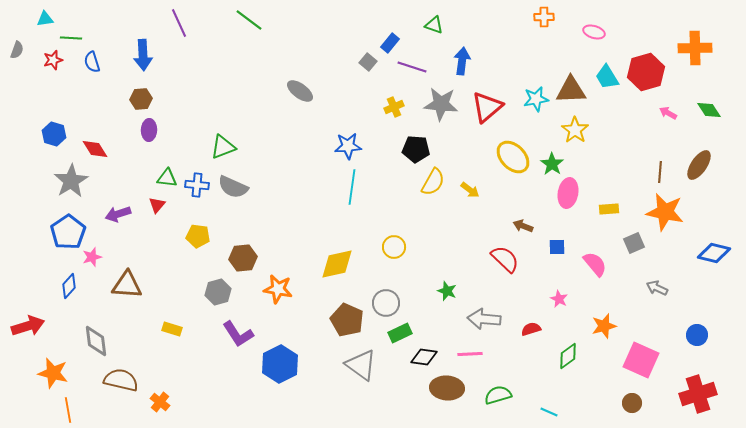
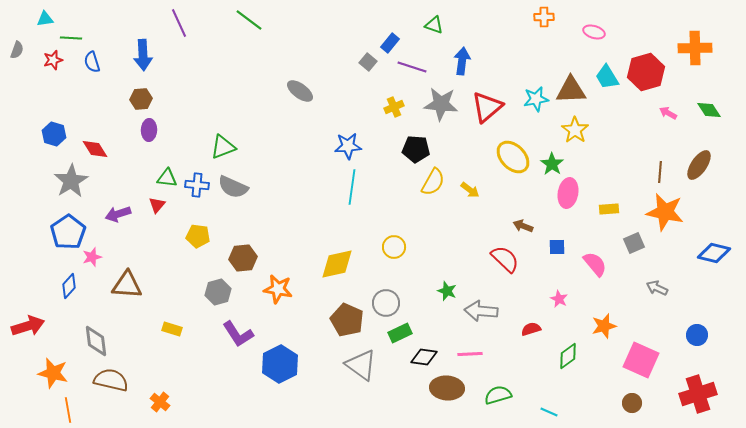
gray arrow at (484, 319): moved 3 px left, 8 px up
brown semicircle at (121, 380): moved 10 px left
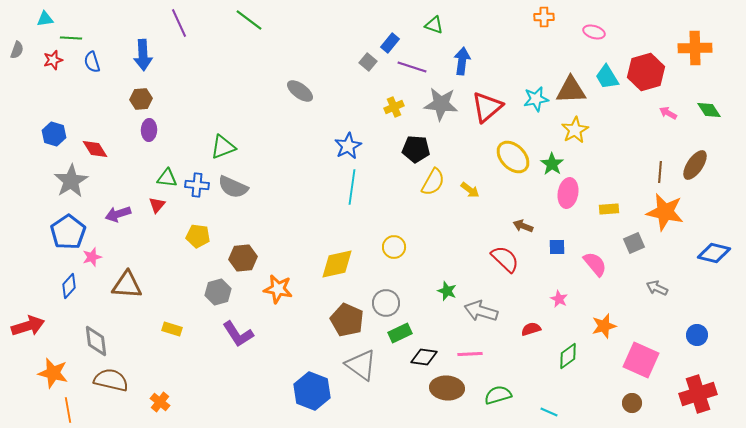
yellow star at (575, 130): rotated 8 degrees clockwise
blue star at (348, 146): rotated 24 degrees counterclockwise
brown ellipse at (699, 165): moved 4 px left
gray arrow at (481, 311): rotated 12 degrees clockwise
blue hexagon at (280, 364): moved 32 px right, 27 px down; rotated 12 degrees counterclockwise
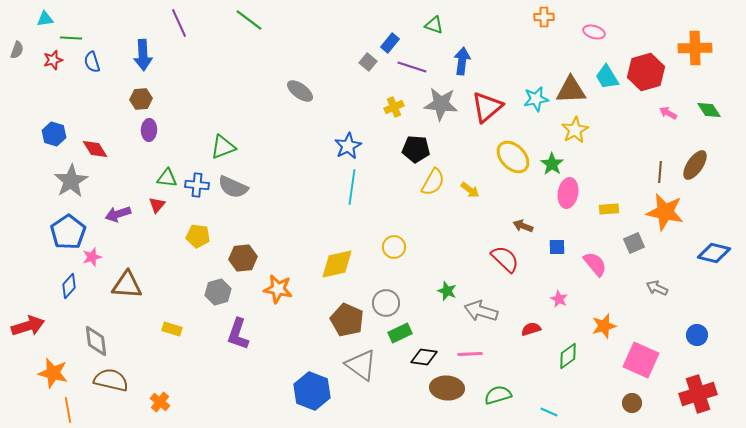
purple L-shape at (238, 334): rotated 52 degrees clockwise
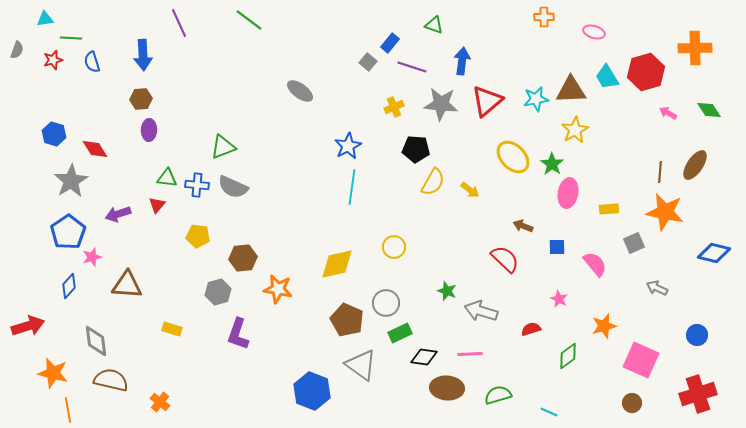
red triangle at (487, 107): moved 6 px up
